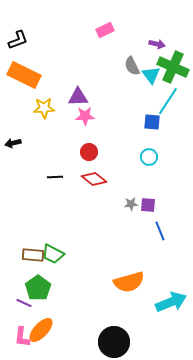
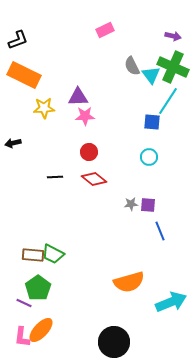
purple arrow: moved 16 px right, 8 px up
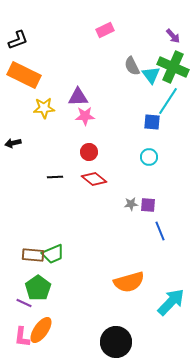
purple arrow: rotated 35 degrees clockwise
green trapezoid: rotated 50 degrees counterclockwise
cyan arrow: rotated 24 degrees counterclockwise
orange ellipse: rotated 8 degrees counterclockwise
black circle: moved 2 px right
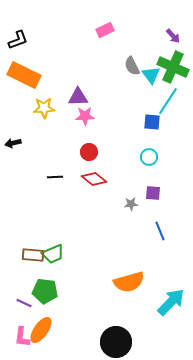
purple square: moved 5 px right, 12 px up
green pentagon: moved 7 px right, 3 px down; rotated 30 degrees counterclockwise
